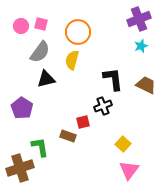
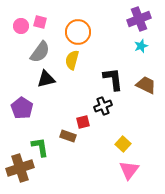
pink square: moved 1 px left, 2 px up
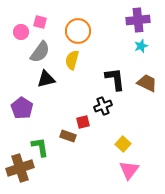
purple cross: moved 1 px left, 1 px down; rotated 15 degrees clockwise
pink circle: moved 6 px down
orange circle: moved 1 px up
black L-shape: moved 2 px right
brown trapezoid: moved 1 px right, 2 px up
